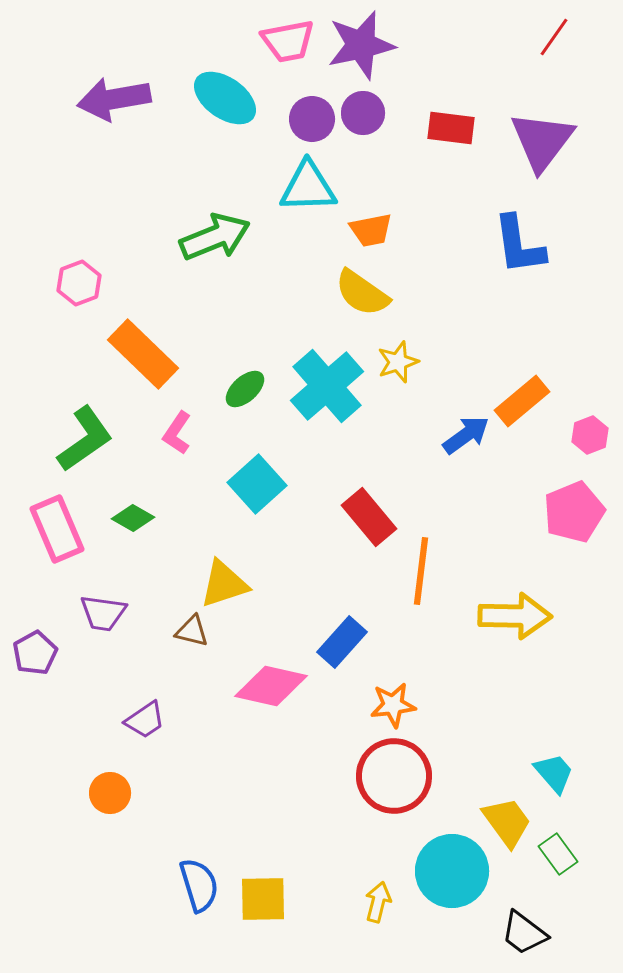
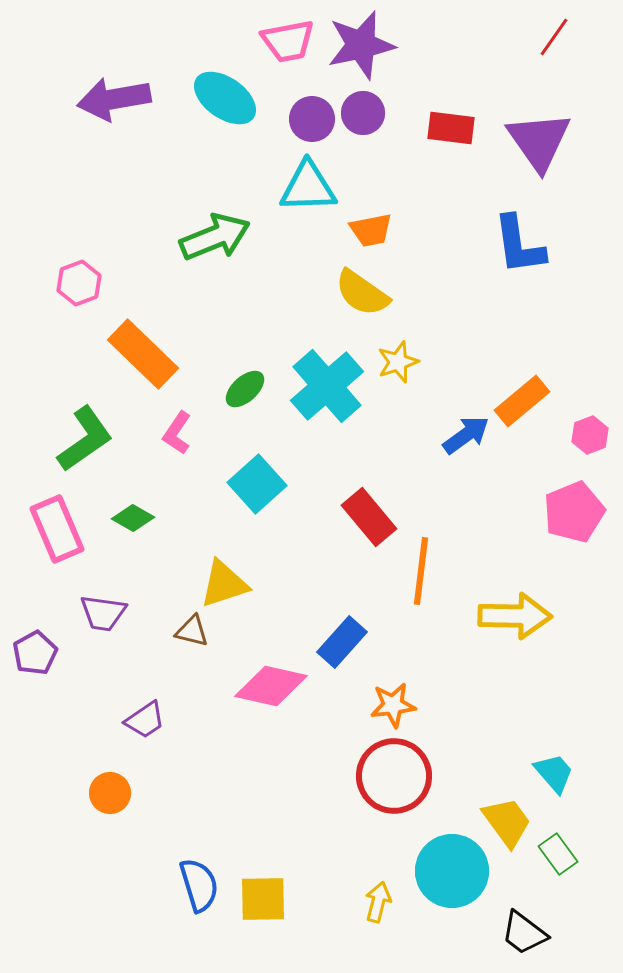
purple triangle at (542, 141): moved 3 px left; rotated 12 degrees counterclockwise
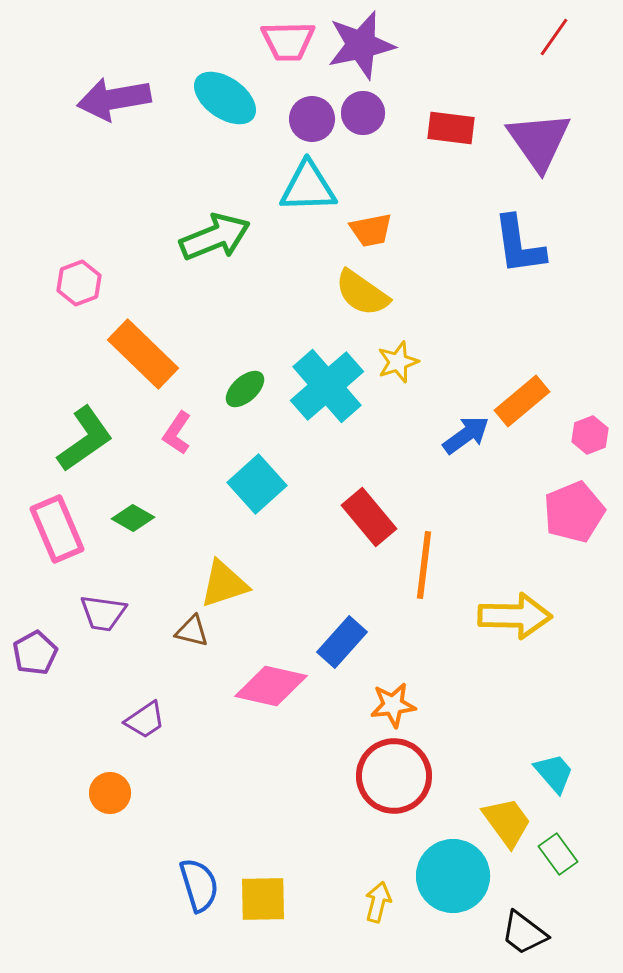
pink trapezoid at (288, 41): rotated 10 degrees clockwise
orange line at (421, 571): moved 3 px right, 6 px up
cyan circle at (452, 871): moved 1 px right, 5 px down
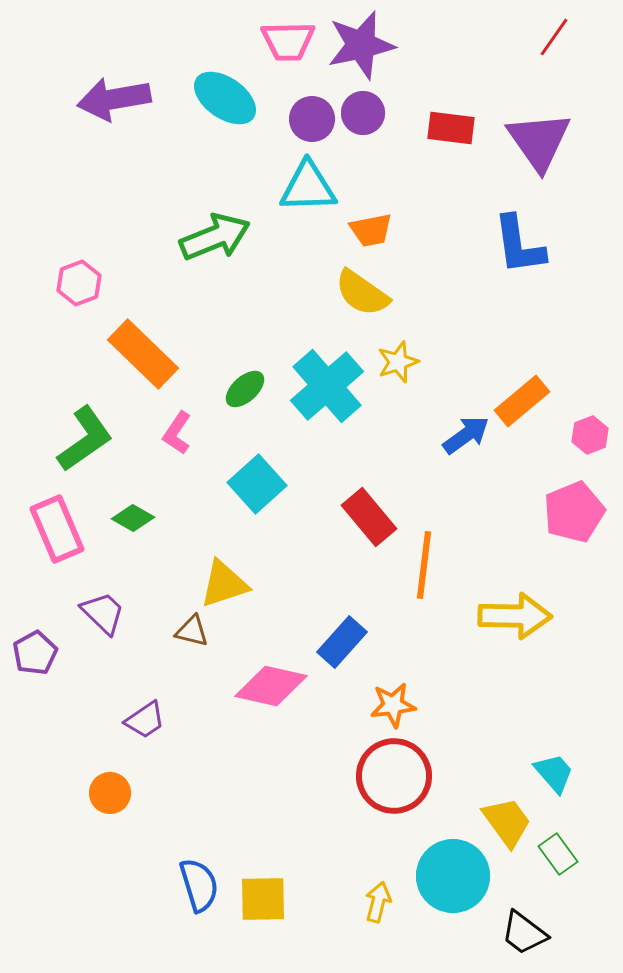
purple trapezoid at (103, 613): rotated 144 degrees counterclockwise
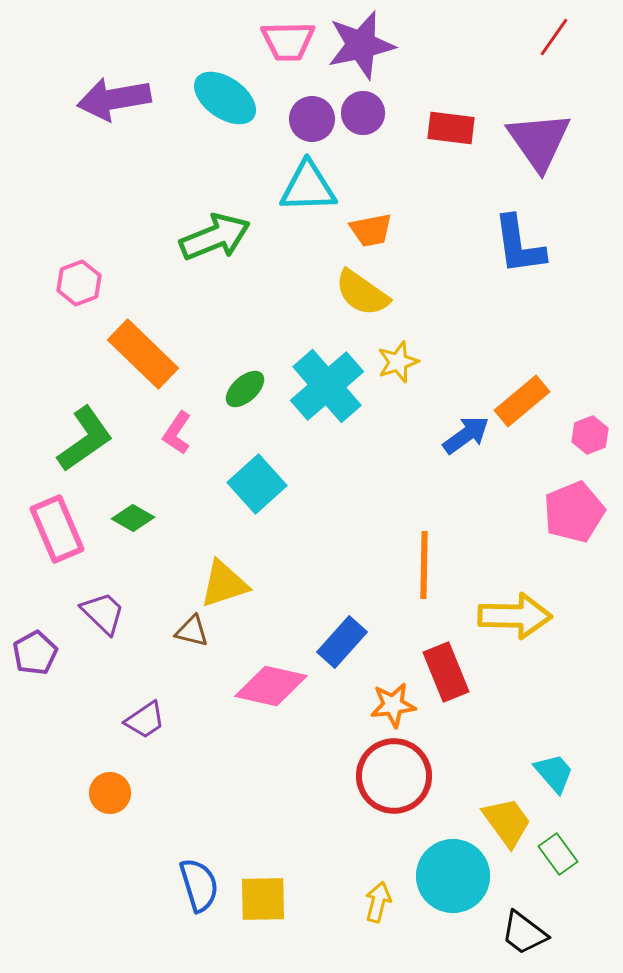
red rectangle at (369, 517): moved 77 px right, 155 px down; rotated 18 degrees clockwise
orange line at (424, 565): rotated 6 degrees counterclockwise
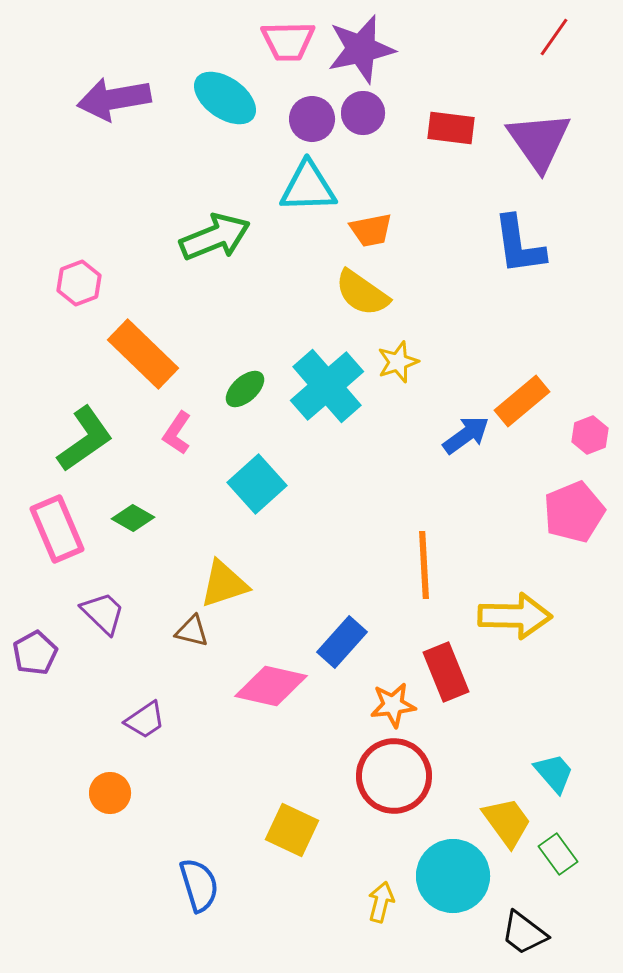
purple star at (361, 45): moved 4 px down
orange line at (424, 565): rotated 4 degrees counterclockwise
yellow square at (263, 899): moved 29 px right, 69 px up; rotated 26 degrees clockwise
yellow arrow at (378, 902): moved 3 px right
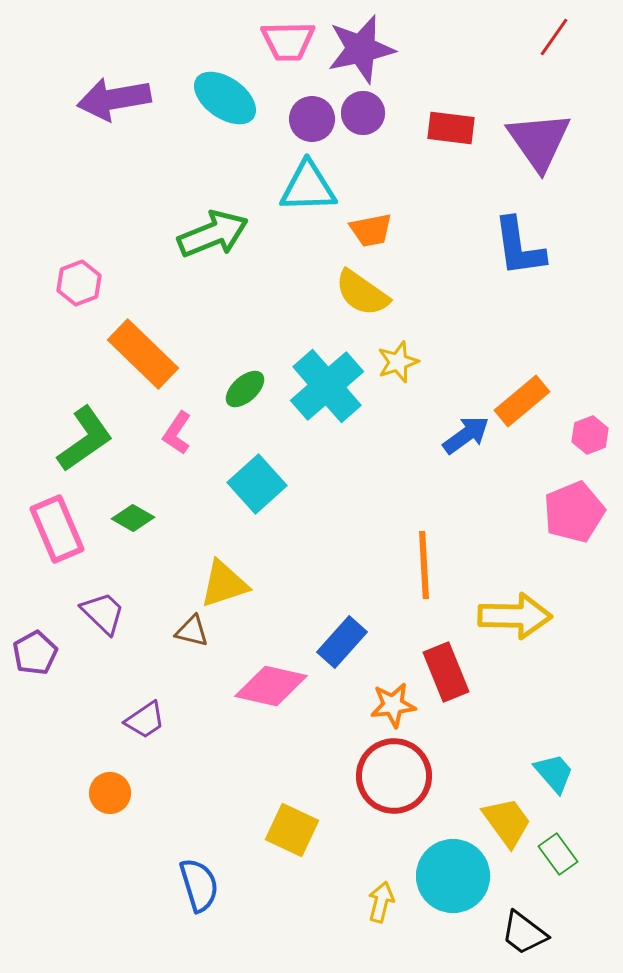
green arrow at (215, 237): moved 2 px left, 3 px up
blue L-shape at (519, 245): moved 2 px down
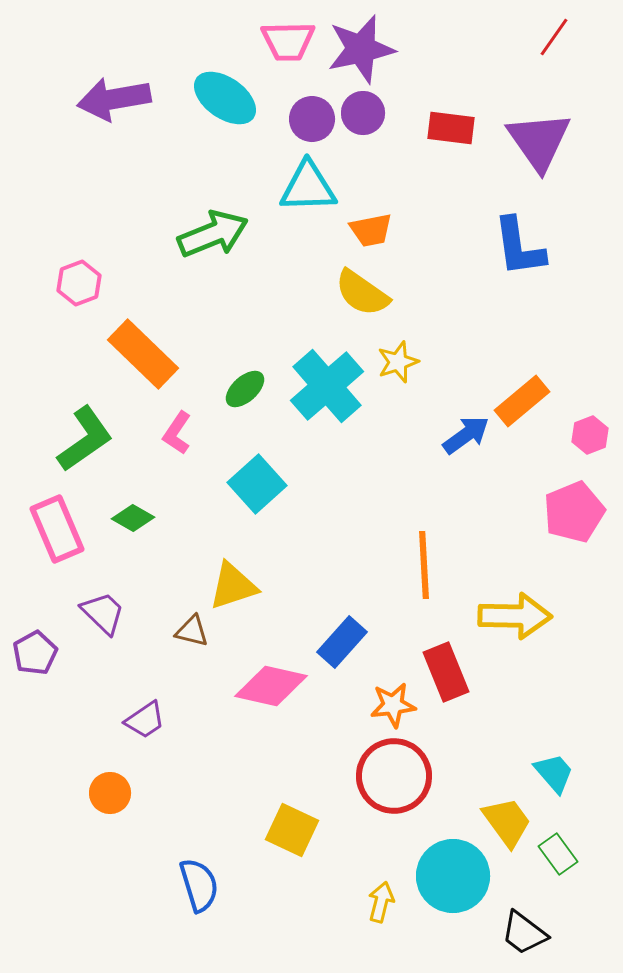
yellow triangle at (224, 584): moved 9 px right, 2 px down
